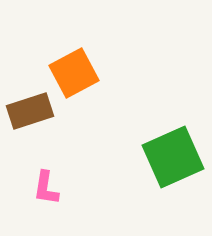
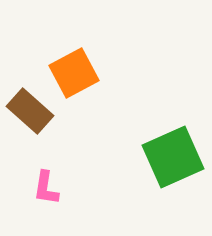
brown rectangle: rotated 60 degrees clockwise
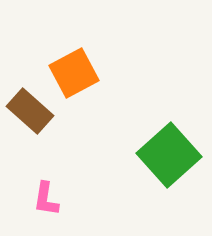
green square: moved 4 px left, 2 px up; rotated 18 degrees counterclockwise
pink L-shape: moved 11 px down
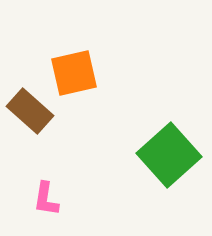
orange square: rotated 15 degrees clockwise
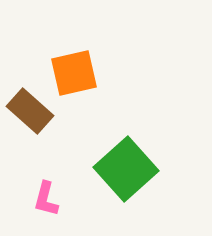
green square: moved 43 px left, 14 px down
pink L-shape: rotated 6 degrees clockwise
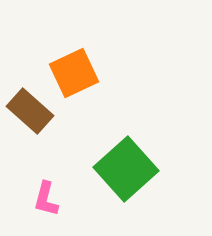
orange square: rotated 12 degrees counterclockwise
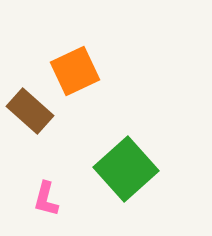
orange square: moved 1 px right, 2 px up
